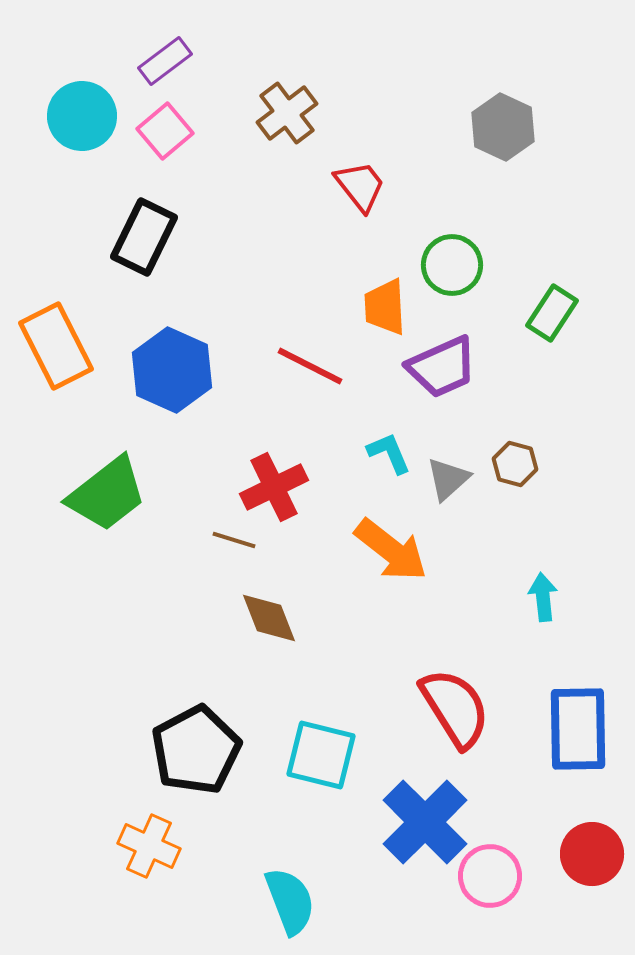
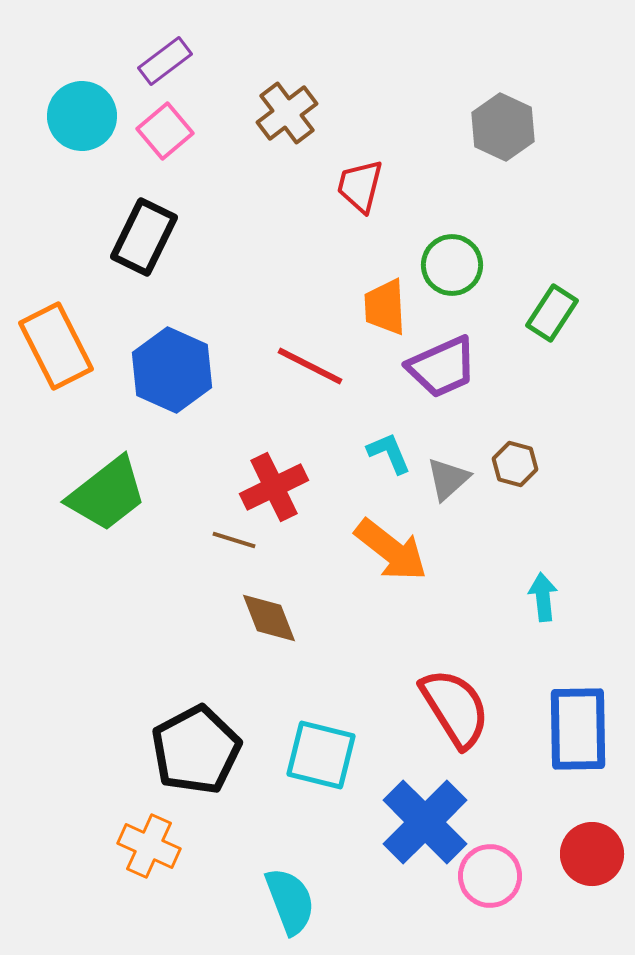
red trapezoid: rotated 128 degrees counterclockwise
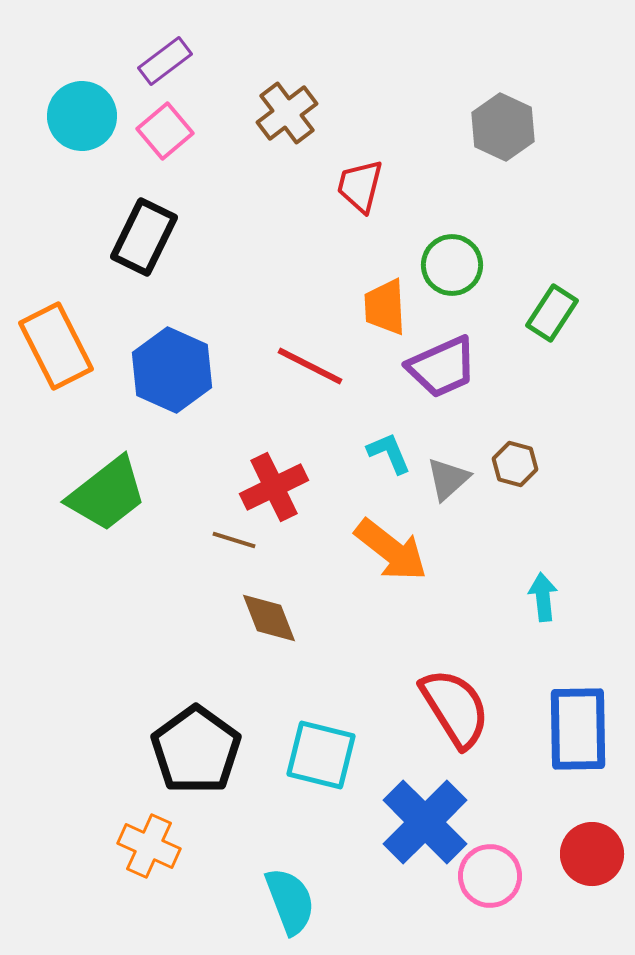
black pentagon: rotated 8 degrees counterclockwise
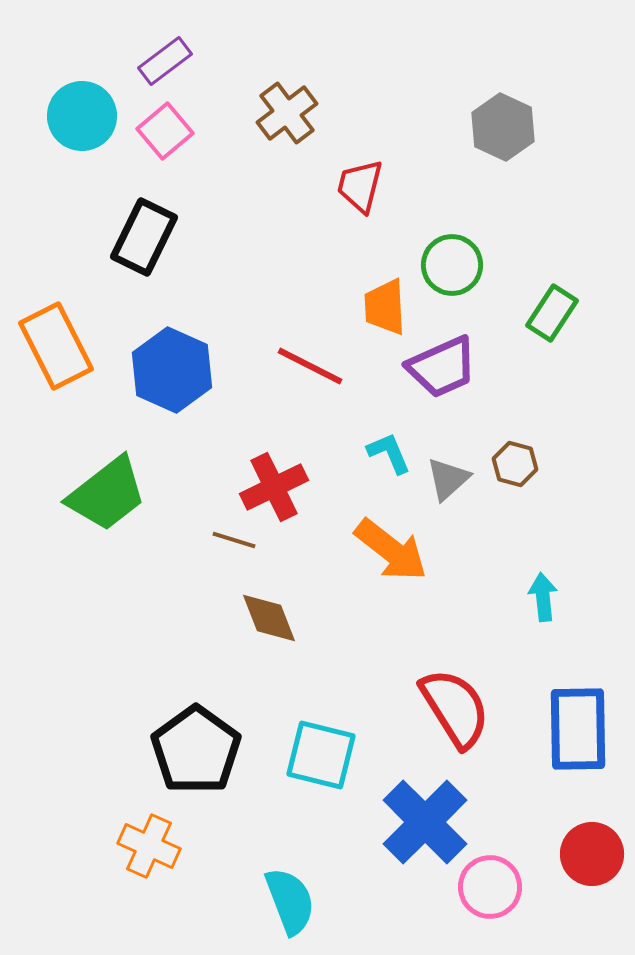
pink circle: moved 11 px down
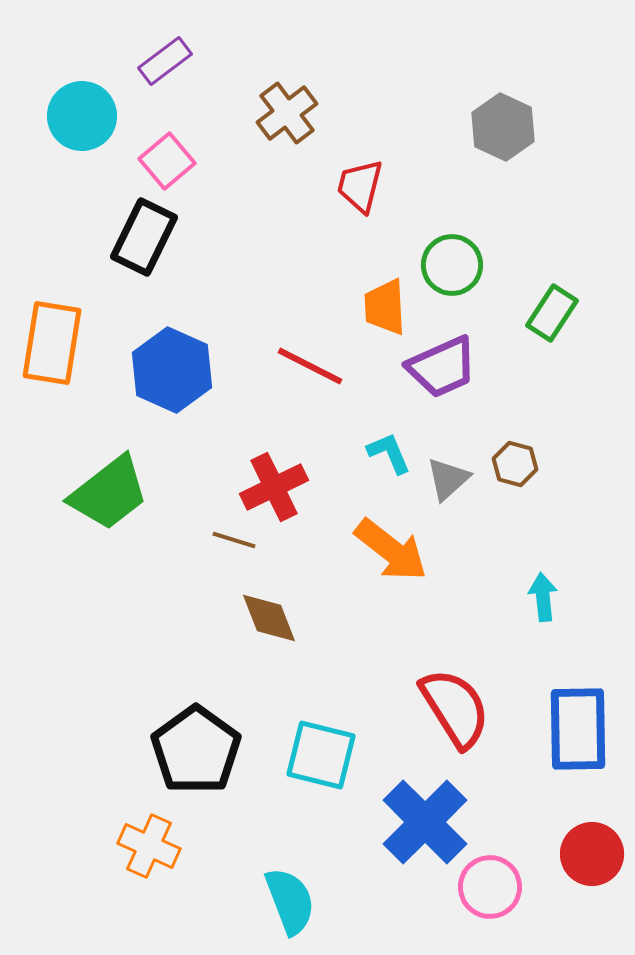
pink square: moved 2 px right, 30 px down
orange rectangle: moved 4 px left, 3 px up; rotated 36 degrees clockwise
green trapezoid: moved 2 px right, 1 px up
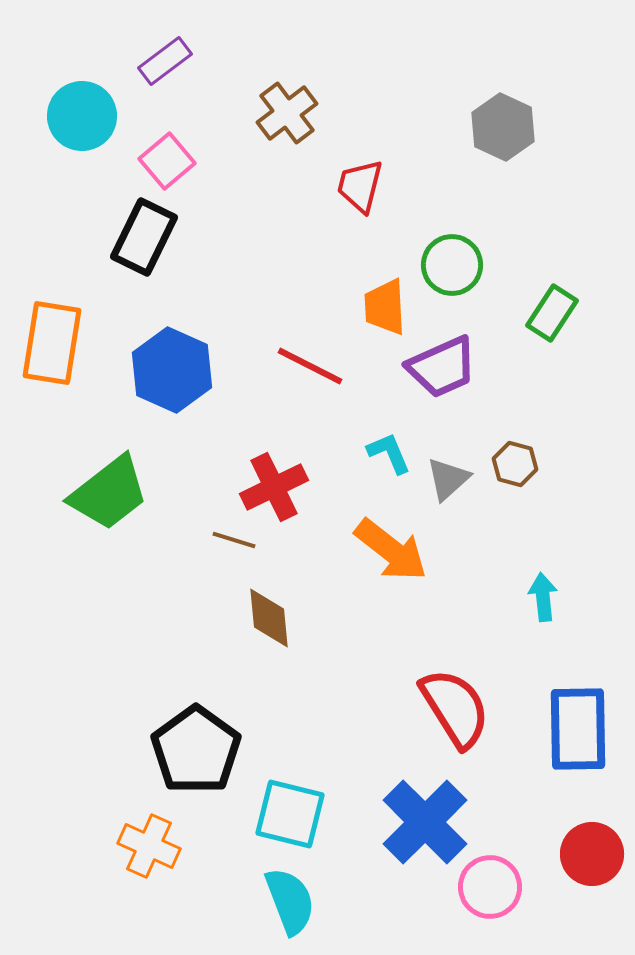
brown diamond: rotated 16 degrees clockwise
cyan square: moved 31 px left, 59 px down
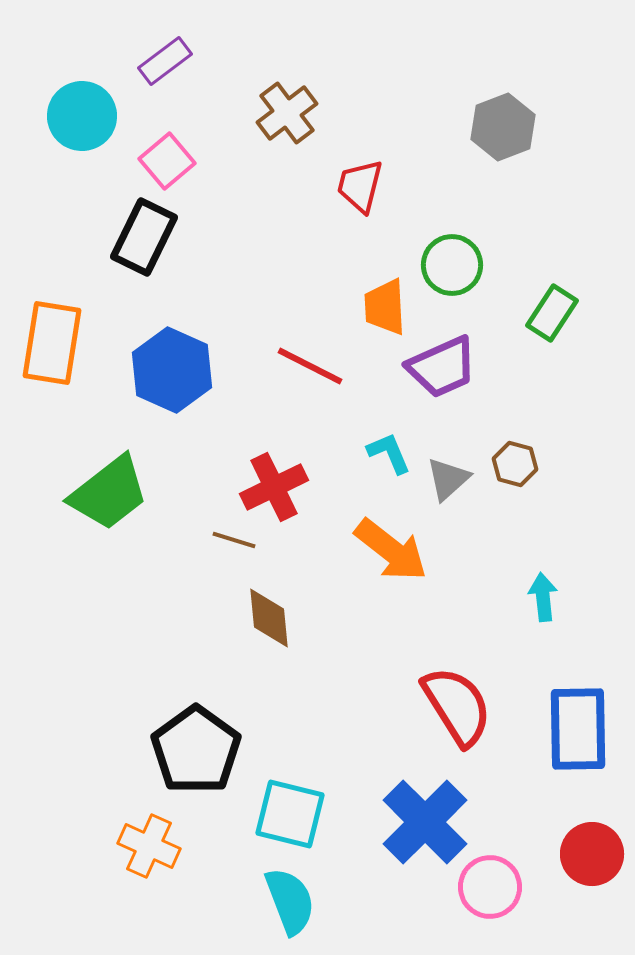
gray hexagon: rotated 14 degrees clockwise
red semicircle: moved 2 px right, 2 px up
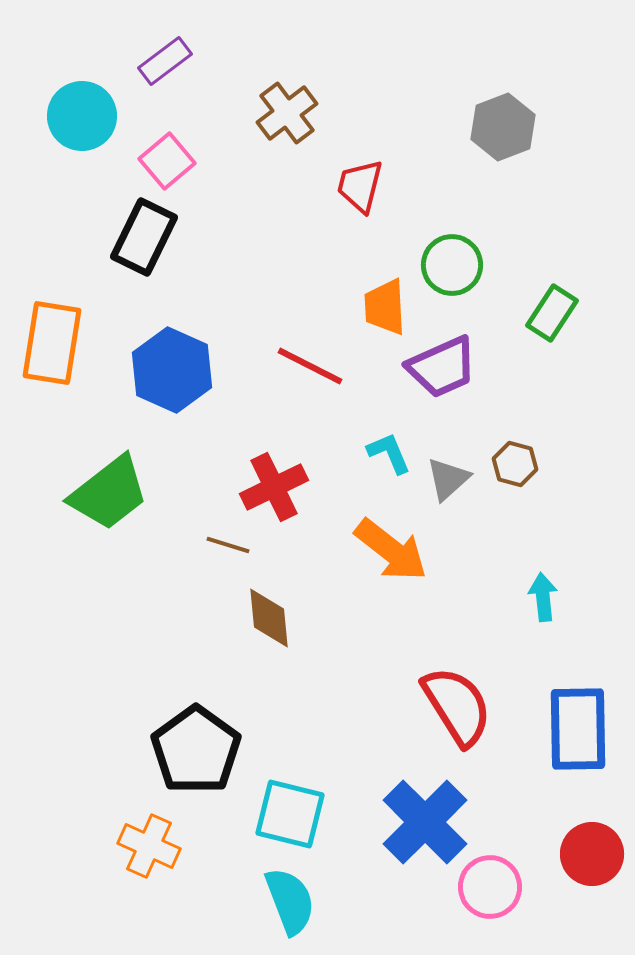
brown line: moved 6 px left, 5 px down
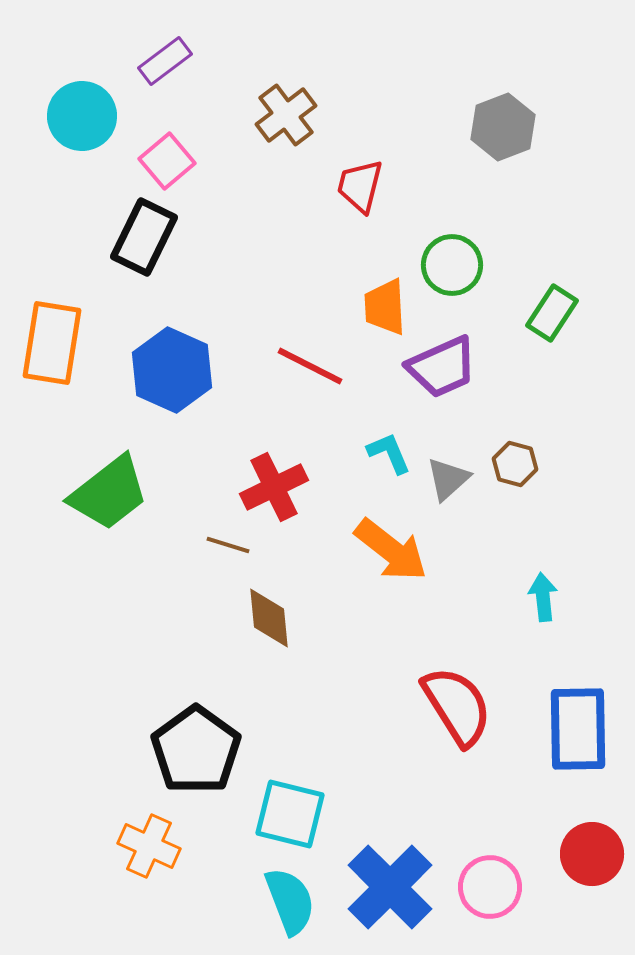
brown cross: moved 1 px left, 2 px down
blue cross: moved 35 px left, 65 px down
